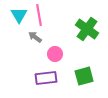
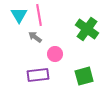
purple rectangle: moved 8 px left, 3 px up
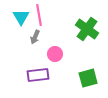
cyan triangle: moved 2 px right, 2 px down
gray arrow: rotated 104 degrees counterclockwise
green square: moved 4 px right, 2 px down
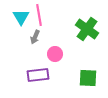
green square: rotated 18 degrees clockwise
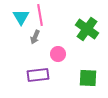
pink line: moved 1 px right
pink circle: moved 3 px right
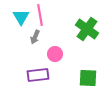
pink circle: moved 3 px left
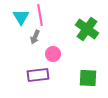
pink circle: moved 2 px left
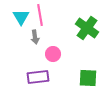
green cross: moved 1 px up
gray arrow: rotated 32 degrees counterclockwise
purple rectangle: moved 2 px down
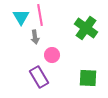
green cross: moved 1 px left
pink circle: moved 1 px left, 1 px down
purple rectangle: moved 1 px right; rotated 65 degrees clockwise
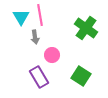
green square: moved 7 px left, 2 px up; rotated 30 degrees clockwise
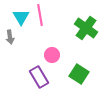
gray arrow: moved 25 px left
green square: moved 2 px left, 2 px up
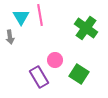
pink circle: moved 3 px right, 5 px down
